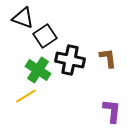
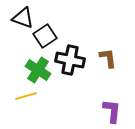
yellow line: rotated 15 degrees clockwise
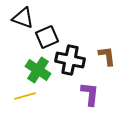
black square: moved 2 px right, 1 px down; rotated 10 degrees clockwise
brown L-shape: moved 1 px left, 2 px up
yellow line: moved 1 px left
purple L-shape: moved 22 px left, 17 px up
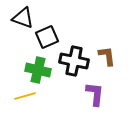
black cross: moved 4 px right, 1 px down
green cross: rotated 20 degrees counterclockwise
purple L-shape: moved 5 px right
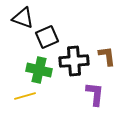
black cross: rotated 16 degrees counterclockwise
green cross: moved 1 px right
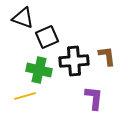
purple L-shape: moved 1 px left, 4 px down
